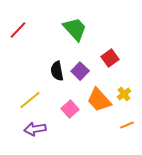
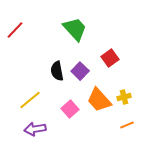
red line: moved 3 px left
yellow cross: moved 3 px down; rotated 24 degrees clockwise
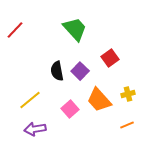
yellow cross: moved 4 px right, 3 px up
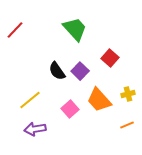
red square: rotated 12 degrees counterclockwise
black semicircle: rotated 24 degrees counterclockwise
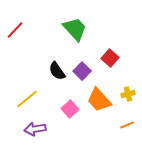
purple square: moved 2 px right
yellow line: moved 3 px left, 1 px up
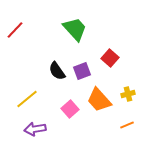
purple square: rotated 24 degrees clockwise
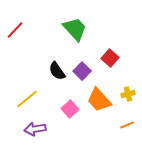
purple square: rotated 24 degrees counterclockwise
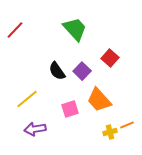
yellow cross: moved 18 px left, 38 px down
pink square: rotated 24 degrees clockwise
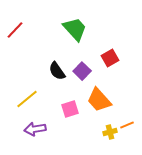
red square: rotated 18 degrees clockwise
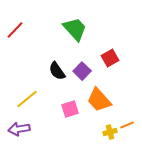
purple arrow: moved 16 px left
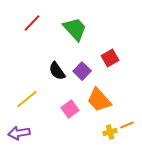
red line: moved 17 px right, 7 px up
pink square: rotated 18 degrees counterclockwise
purple arrow: moved 4 px down
